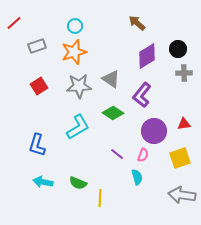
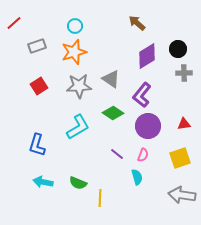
purple circle: moved 6 px left, 5 px up
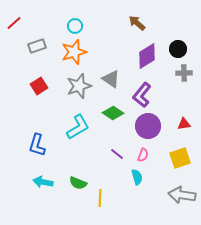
gray star: rotated 15 degrees counterclockwise
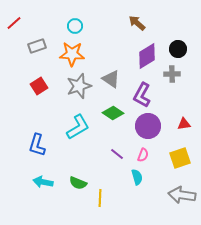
orange star: moved 2 px left, 2 px down; rotated 20 degrees clockwise
gray cross: moved 12 px left, 1 px down
purple L-shape: rotated 10 degrees counterclockwise
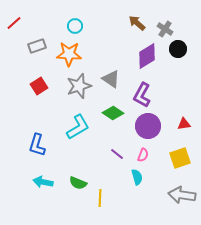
orange star: moved 3 px left
gray cross: moved 7 px left, 45 px up; rotated 35 degrees clockwise
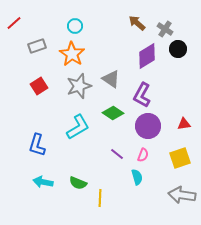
orange star: moved 3 px right; rotated 30 degrees clockwise
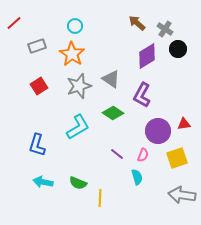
purple circle: moved 10 px right, 5 px down
yellow square: moved 3 px left
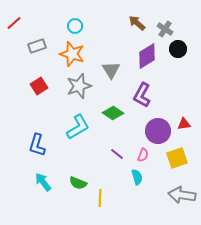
orange star: rotated 15 degrees counterclockwise
gray triangle: moved 9 px up; rotated 24 degrees clockwise
cyan arrow: rotated 42 degrees clockwise
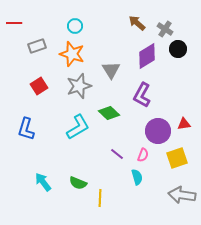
red line: rotated 42 degrees clockwise
green diamond: moved 4 px left; rotated 10 degrees clockwise
blue L-shape: moved 11 px left, 16 px up
